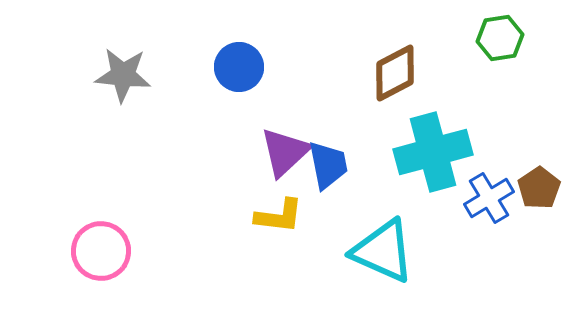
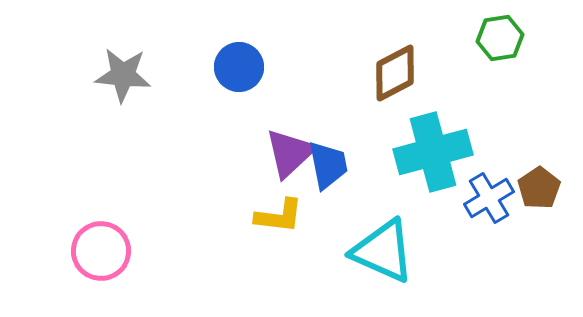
purple triangle: moved 5 px right, 1 px down
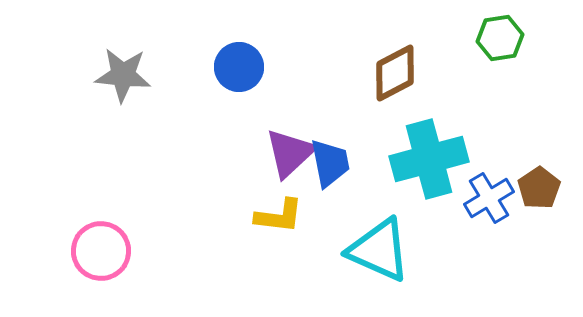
cyan cross: moved 4 px left, 7 px down
blue trapezoid: moved 2 px right, 2 px up
cyan triangle: moved 4 px left, 1 px up
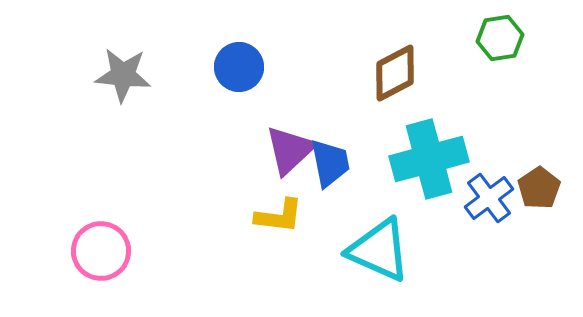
purple triangle: moved 3 px up
blue cross: rotated 6 degrees counterclockwise
